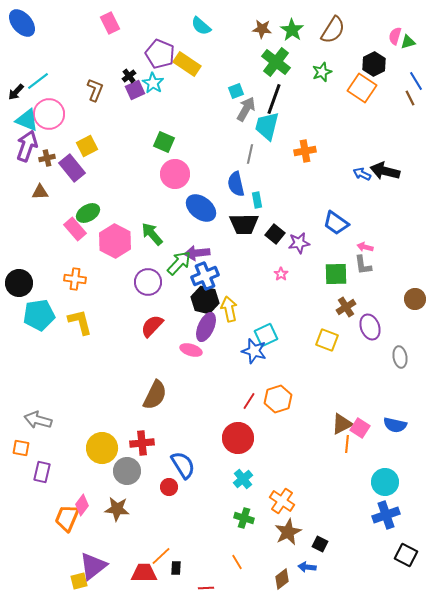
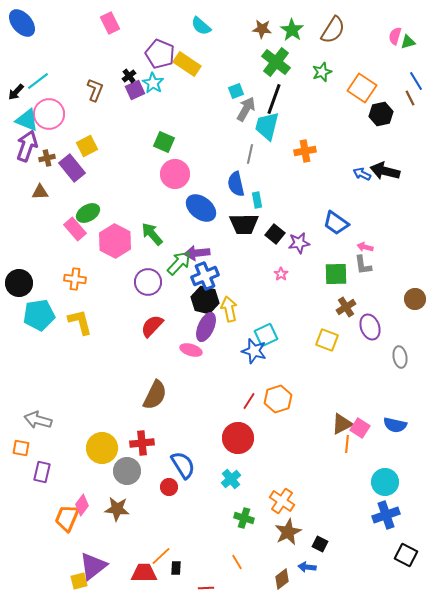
black hexagon at (374, 64): moved 7 px right, 50 px down; rotated 15 degrees clockwise
cyan cross at (243, 479): moved 12 px left
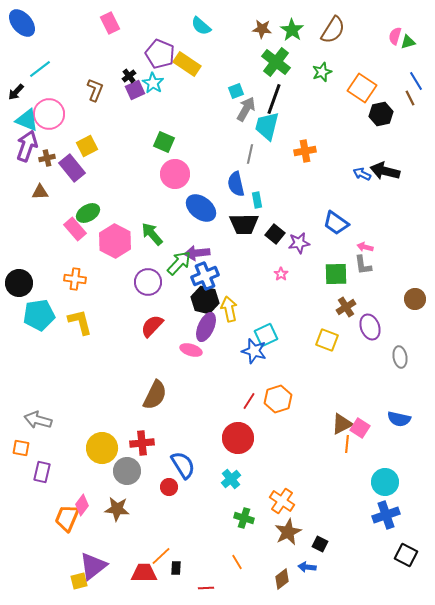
cyan line at (38, 81): moved 2 px right, 12 px up
blue semicircle at (395, 425): moved 4 px right, 6 px up
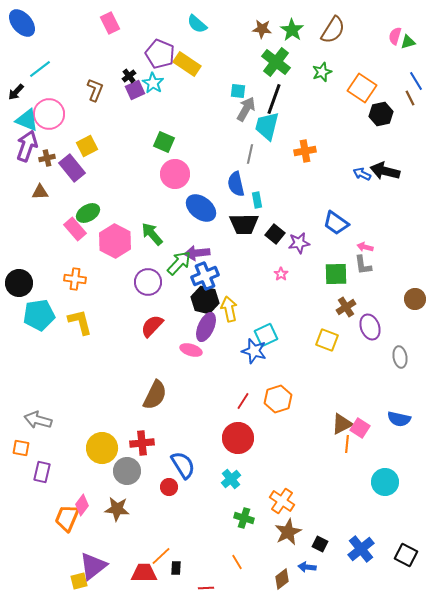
cyan semicircle at (201, 26): moved 4 px left, 2 px up
cyan square at (236, 91): moved 2 px right; rotated 28 degrees clockwise
red line at (249, 401): moved 6 px left
blue cross at (386, 515): moved 25 px left, 34 px down; rotated 20 degrees counterclockwise
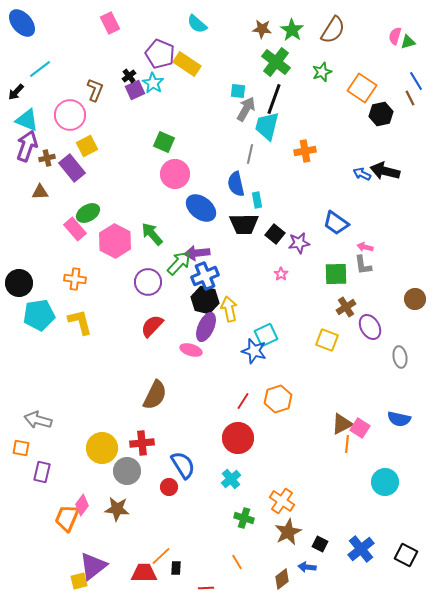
pink circle at (49, 114): moved 21 px right, 1 px down
purple ellipse at (370, 327): rotated 10 degrees counterclockwise
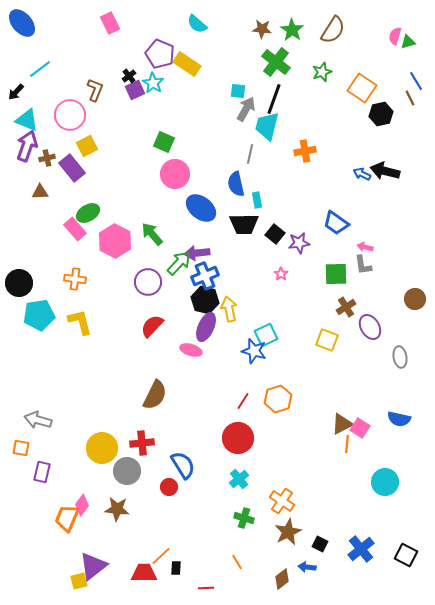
cyan cross at (231, 479): moved 8 px right
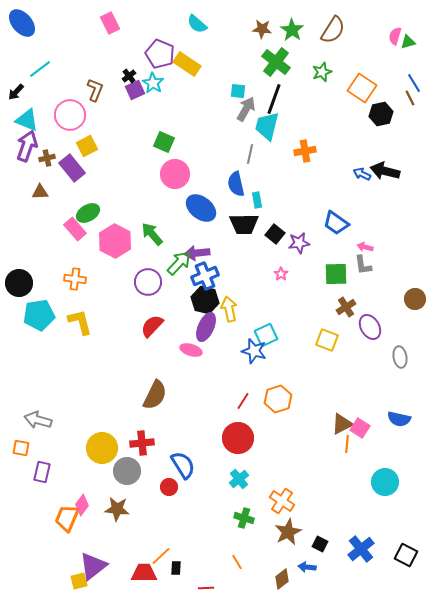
blue line at (416, 81): moved 2 px left, 2 px down
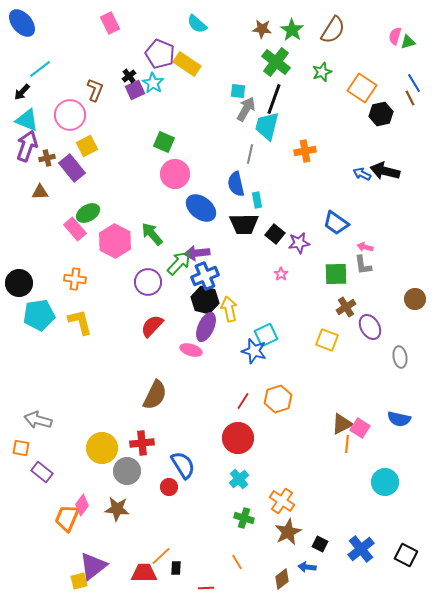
black arrow at (16, 92): moved 6 px right
purple rectangle at (42, 472): rotated 65 degrees counterclockwise
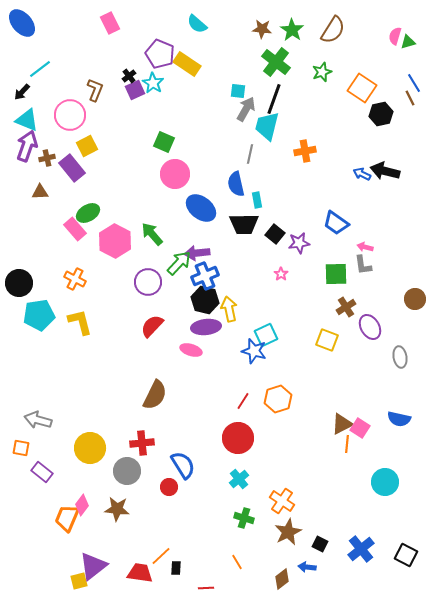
orange cross at (75, 279): rotated 20 degrees clockwise
purple ellipse at (206, 327): rotated 60 degrees clockwise
yellow circle at (102, 448): moved 12 px left
red trapezoid at (144, 573): moved 4 px left; rotated 8 degrees clockwise
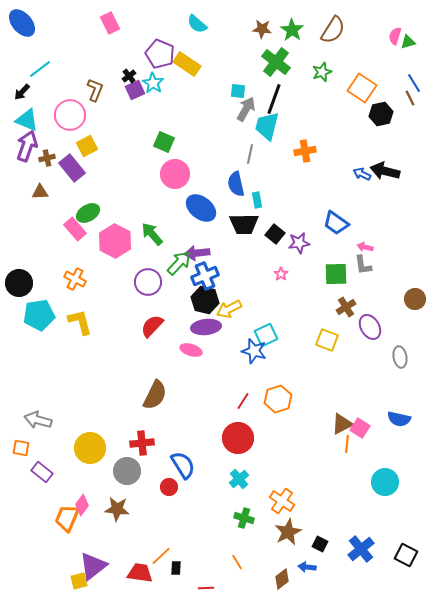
yellow arrow at (229, 309): rotated 105 degrees counterclockwise
